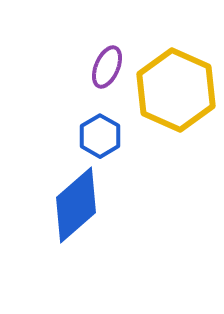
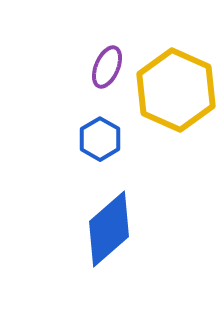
blue hexagon: moved 3 px down
blue diamond: moved 33 px right, 24 px down
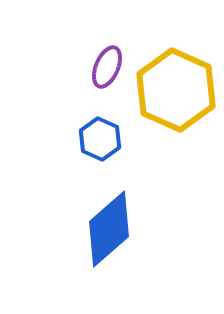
blue hexagon: rotated 6 degrees counterclockwise
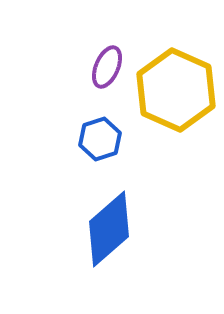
blue hexagon: rotated 18 degrees clockwise
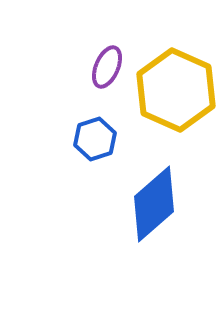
blue hexagon: moved 5 px left
blue diamond: moved 45 px right, 25 px up
